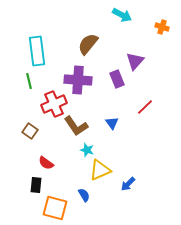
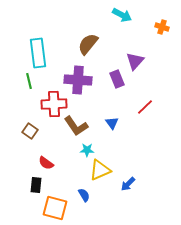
cyan rectangle: moved 1 px right, 2 px down
red cross: rotated 20 degrees clockwise
cyan star: rotated 16 degrees counterclockwise
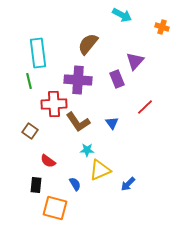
brown L-shape: moved 2 px right, 4 px up
red semicircle: moved 2 px right, 2 px up
blue semicircle: moved 9 px left, 11 px up
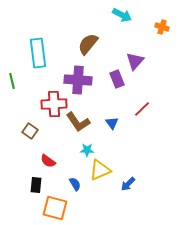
green line: moved 17 px left
red line: moved 3 px left, 2 px down
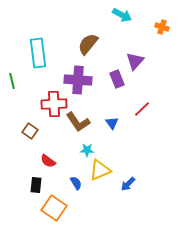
blue semicircle: moved 1 px right, 1 px up
orange square: moved 1 px left; rotated 20 degrees clockwise
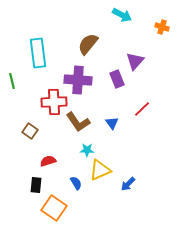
red cross: moved 2 px up
red semicircle: rotated 126 degrees clockwise
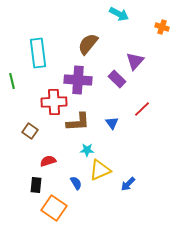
cyan arrow: moved 3 px left, 1 px up
purple rectangle: rotated 24 degrees counterclockwise
brown L-shape: rotated 60 degrees counterclockwise
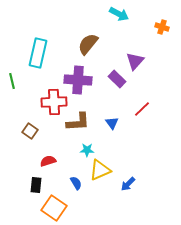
cyan rectangle: rotated 20 degrees clockwise
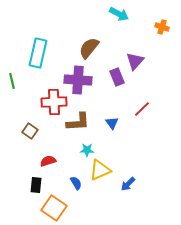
brown semicircle: moved 1 px right, 4 px down
purple rectangle: moved 2 px up; rotated 24 degrees clockwise
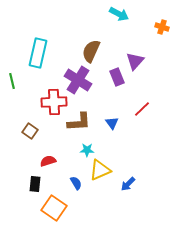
brown semicircle: moved 2 px right, 3 px down; rotated 15 degrees counterclockwise
purple cross: rotated 28 degrees clockwise
brown L-shape: moved 1 px right
black rectangle: moved 1 px left, 1 px up
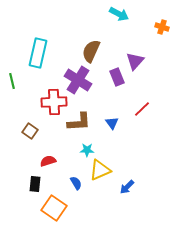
blue arrow: moved 1 px left, 3 px down
